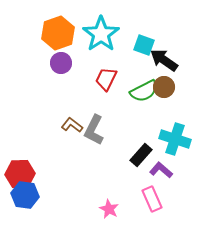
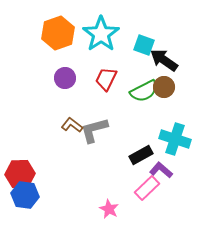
purple circle: moved 4 px right, 15 px down
gray L-shape: rotated 48 degrees clockwise
black rectangle: rotated 20 degrees clockwise
pink rectangle: moved 5 px left, 11 px up; rotated 70 degrees clockwise
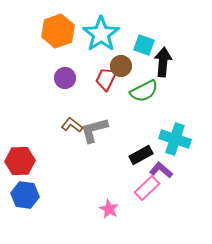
orange hexagon: moved 2 px up
black arrow: moved 1 px left, 2 px down; rotated 60 degrees clockwise
brown circle: moved 43 px left, 21 px up
red hexagon: moved 13 px up
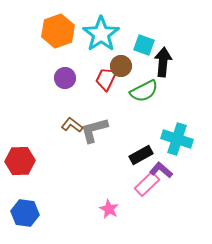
cyan cross: moved 2 px right
pink rectangle: moved 4 px up
blue hexagon: moved 18 px down
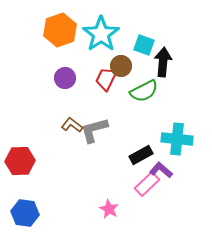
orange hexagon: moved 2 px right, 1 px up
cyan cross: rotated 12 degrees counterclockwise
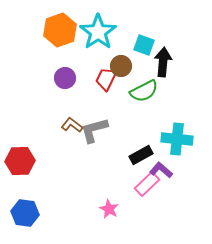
cyan star: moved 3 px left, 2 px up
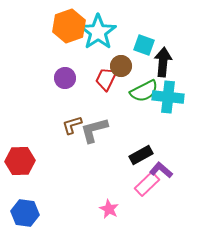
orange hexagon: moved 9 px right, 4 px up
brown L-shape: rotated 55 degrees counterclockwise
cyan cross: moved 9 px left, 42 px up
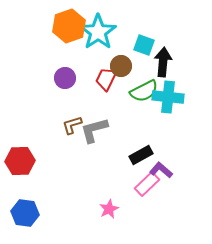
pink star: rotated 18 degrees clockwise
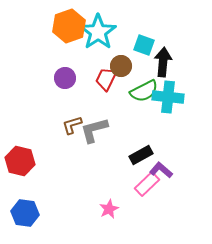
red hexagon: rotated 16 degrees clockwise
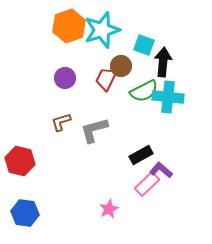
cyan star: moved 4 px right, 2 px up; rotated 18 degrees clockwise
brown L-shape: moved 11 px left, 3 px up
